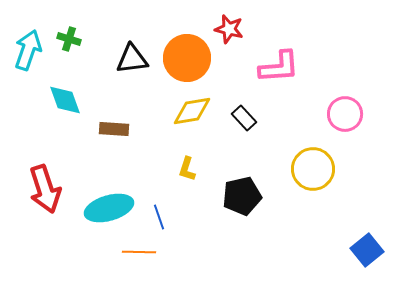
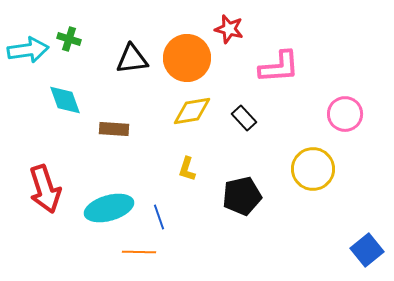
cyan arrow: rotated 63 degrees clockwise
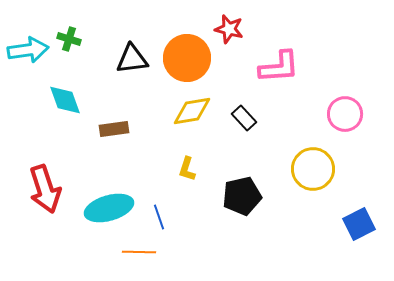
brown rectangle: rotated 12 degrees counterclockwise
blue square: moved 8 px left, 26 px up; rotated 12 degrees clockwise
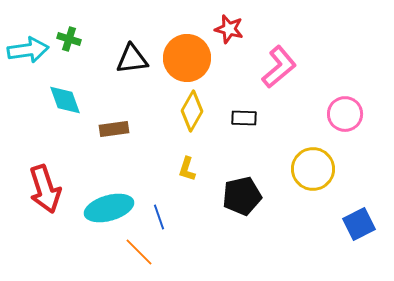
pink L-shape: rotated 36 degrees counterclockwise
yellow diamond: rotated 51 degrees counterclockwise
black rectangle: rotated 45 degrees counterclockwise
orange line: rotated 44 degrees clockwise
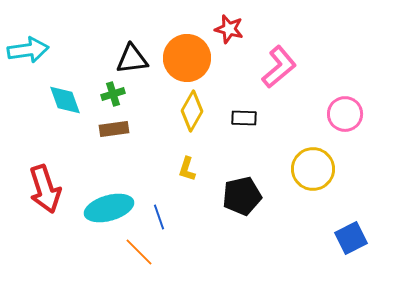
green cross: moved 44 px right, 55 px down; rotated 35 degrees counterclockwise
blue square: moved 8 px left, 14 px down
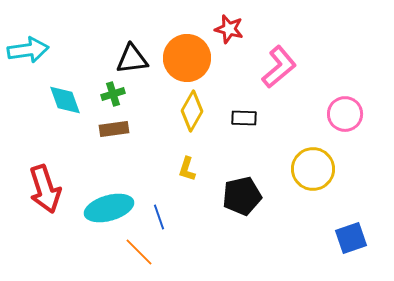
blue square: rotated 8 degrees clockwise
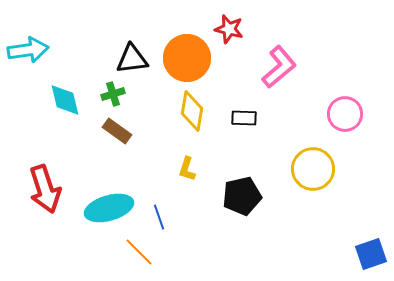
cyan diamond: rotated 6 degrees clockwise
yellow diamond: rotated 21 degrees counterclockwise
brown rectangle: moved 3 px right, 2 px down; rotated 44 degrees clockwise
blue square: moved 20 px right, 16 px down
